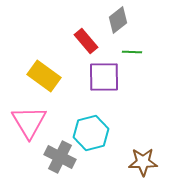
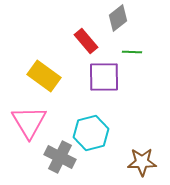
gray diamond: moved 2 px up
brown star: moved 1 px left
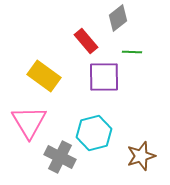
cyan hexagon: moved 3 px right
brown star: moved 1 px left, 6 px up; rotated 16 degrees counterclockwise
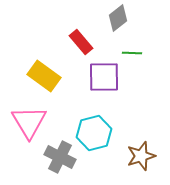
red rectangle: moved 5 px left, 1 px down
green line: moved 1 px down
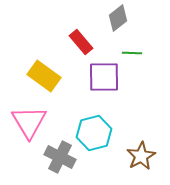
brown star: rotated 12 degrees counterclockwise
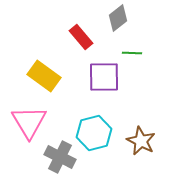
red rectangle: moved 5 px up
brown star: moved 15 px up; rotated 16 degrees counterclockwise
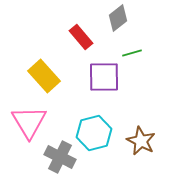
green line: rotated 18 degrees counterclockwise
yellow rectangle: rotated 12 degrees clockwise
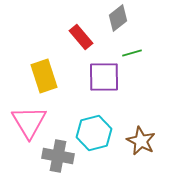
yellow rectangle: rotated 24 degrees clockwise
gray cross: moved 2 px left, 1 px up; rotated 16 degrees counterclockwise
